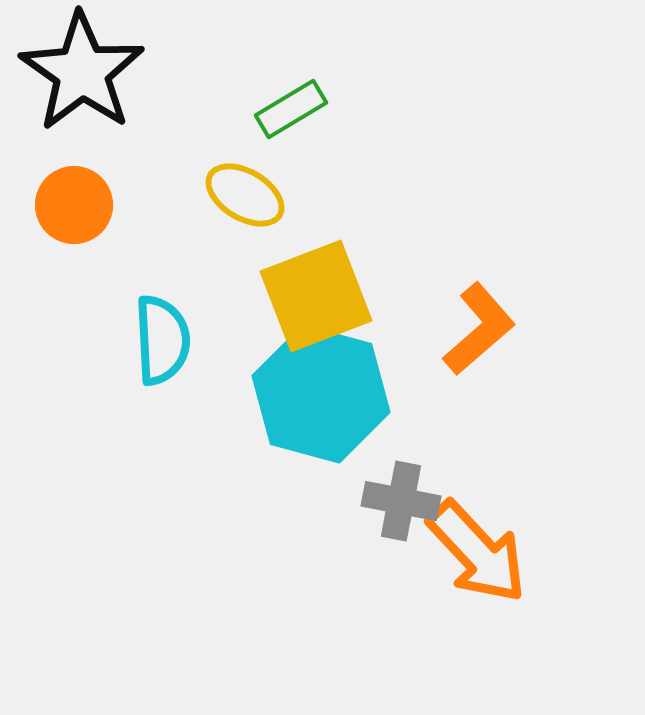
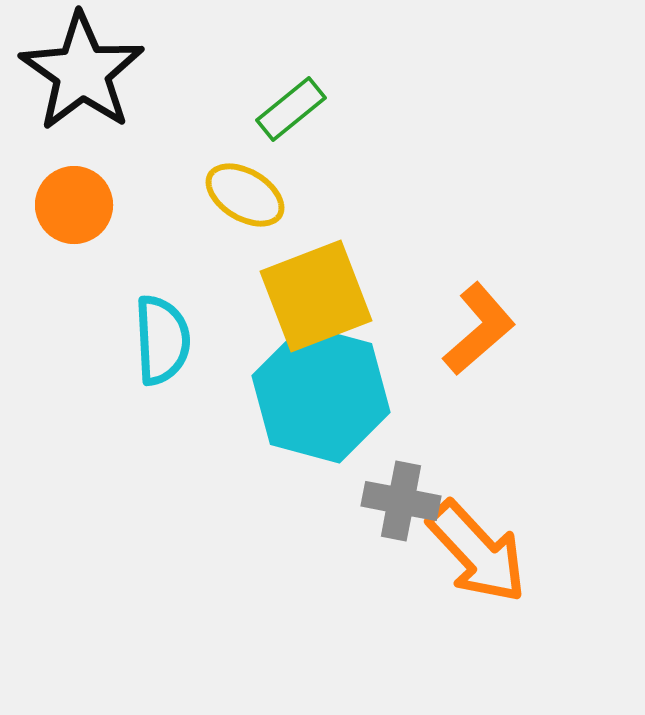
green rectangle: rotated 8 degrees counterclockwise
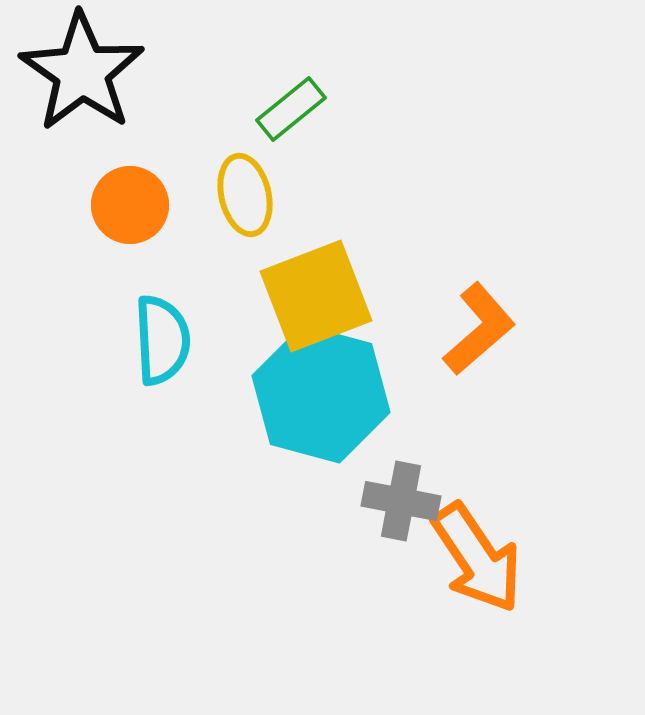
yellow ellipse: rotated 46 degrees clockwise
orange circle: moved 56 px right
orange arrow: moved 6 px down; rotated 9 degrees clockwise
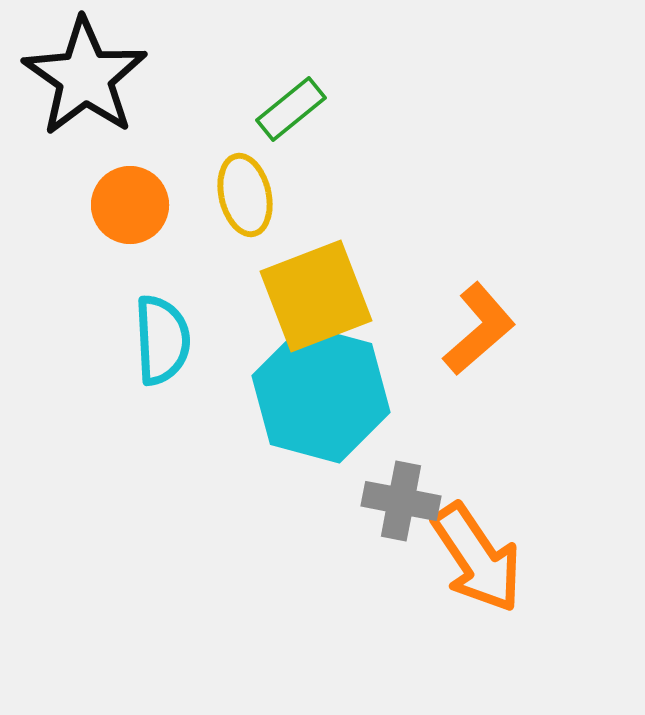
black star: moved 3 px right, 5 px down
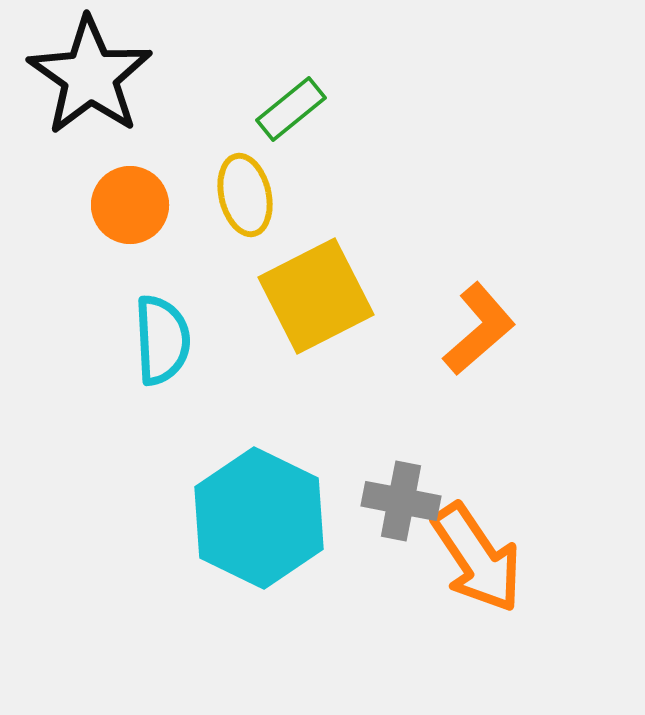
black star: moved 5 px right, 1 px up
yellow square: rotated 6 degrees counterclockwise
cyan hexagon: moved 62 px left, 124 px down; rotated 11 degrees clockwise
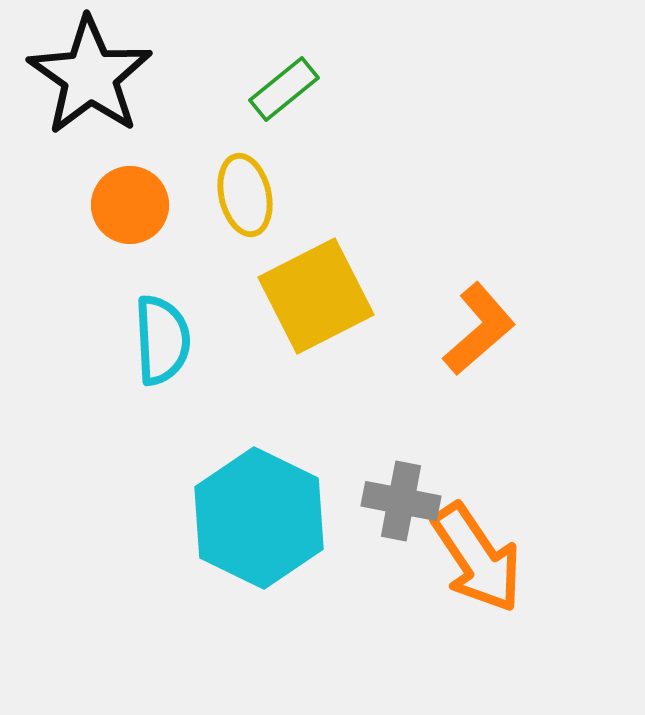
green rectangle: moved 7 px left, 20 px up
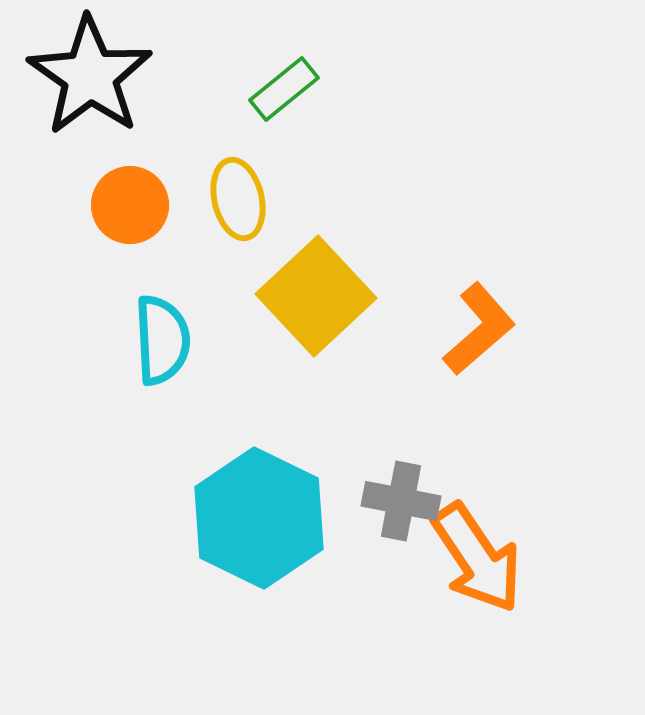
yellow ellipse: moved 7 px left, 4 px down
yellow square: rotated 16 degrees counterclockwise
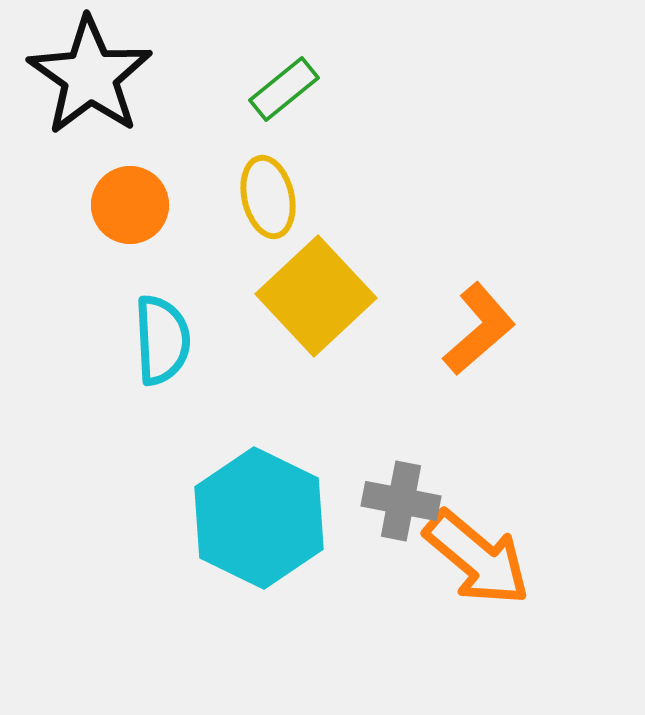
yellow ellipse: moved 30 px right, 2 px up
orange arrow: rotated 16 degrees counterclockwise
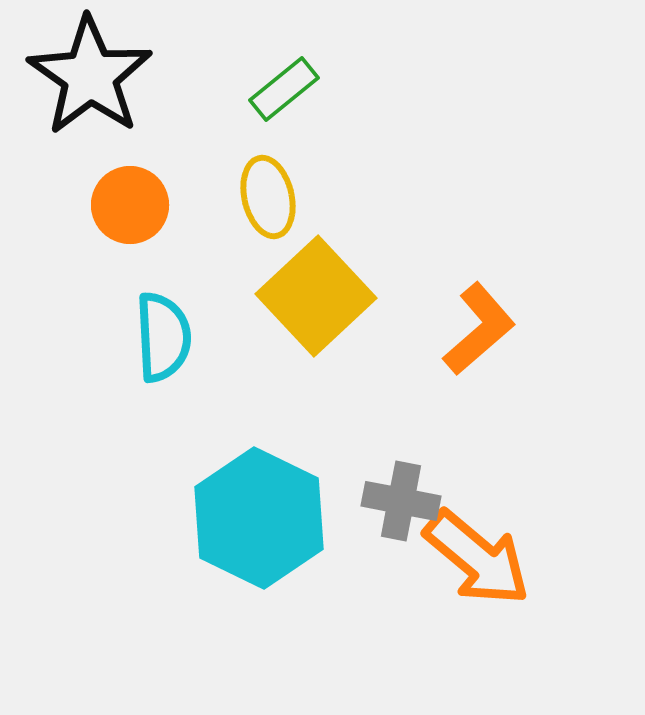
cyan semicircle: moved 1 px right, 3 px up
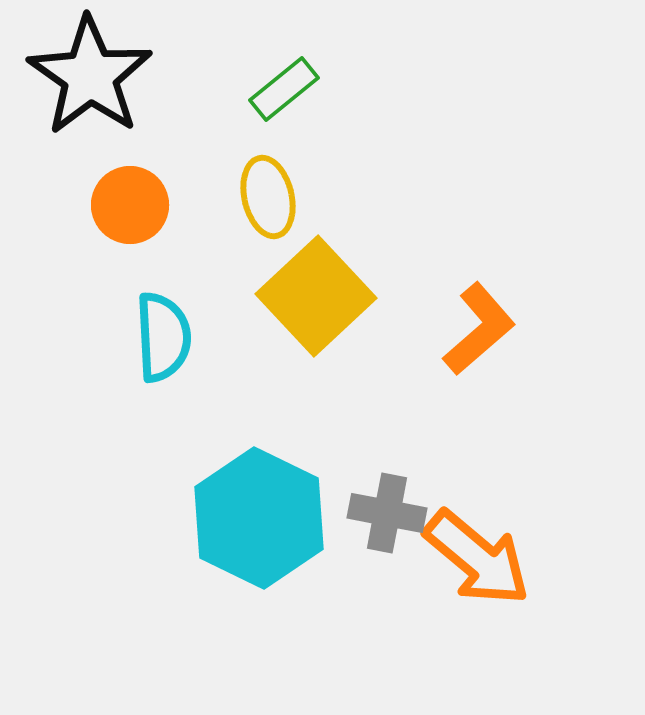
gray cross: moved 14 px left, 12 px down
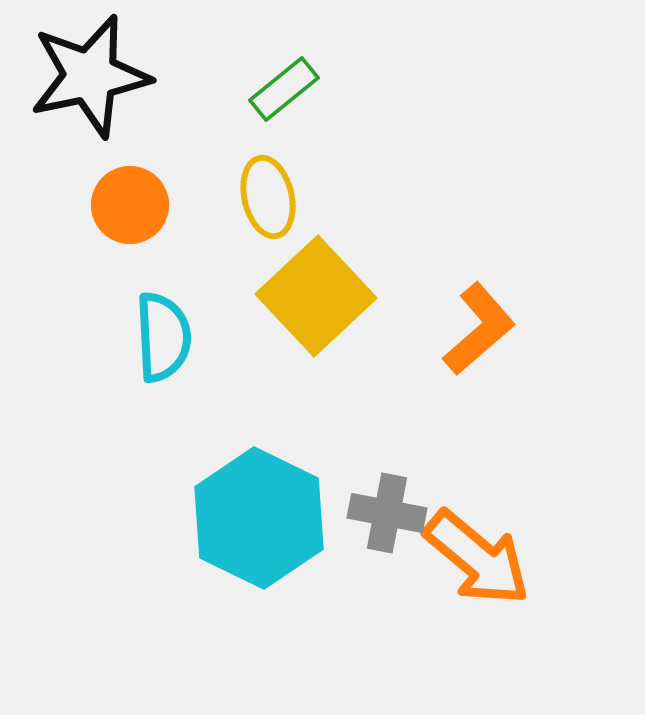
black star: rotated 25 degrees clockwise
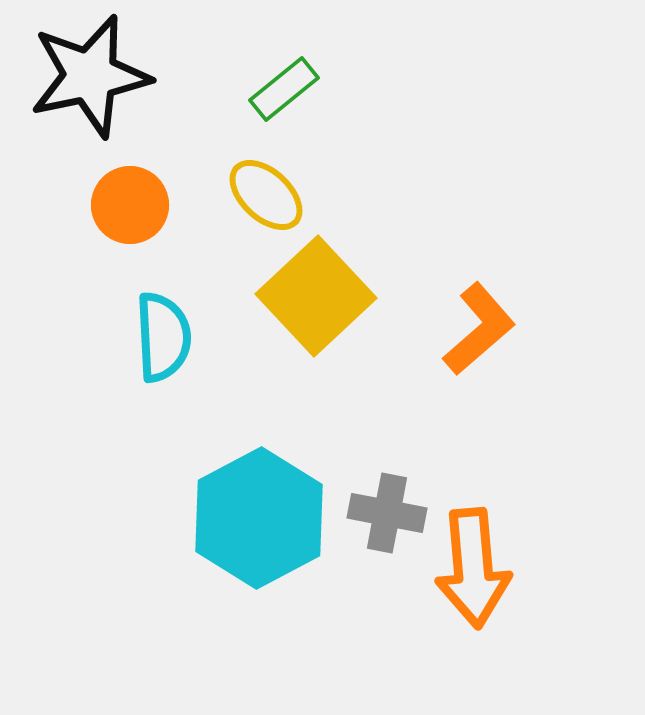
yellow ellipse: moved 2 px left, 2 px up; rotated 34 degrees counterclockwise
cyan hexagon: rotated 6 degrees clockwise
orange arrow: moved 4 px left, 10 px down; rotated 45 degrees clockwise
